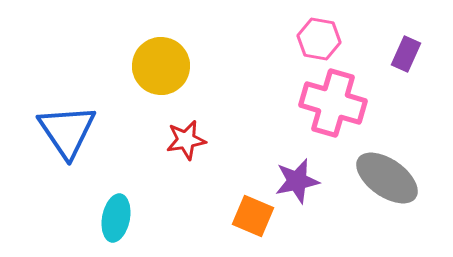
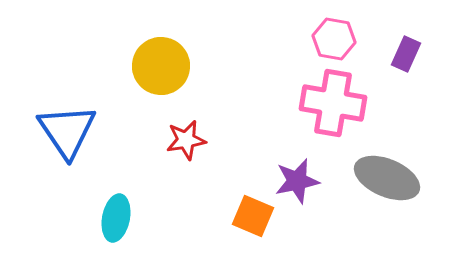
pink hexagon: moved 15 px right
pink cross: rotated 6 degrees counterclockwise
gray ellipse: rotated 12 degrees counterclockwise
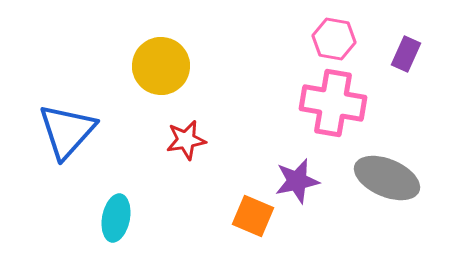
blue triangle: rotated 16 degrees clockwise
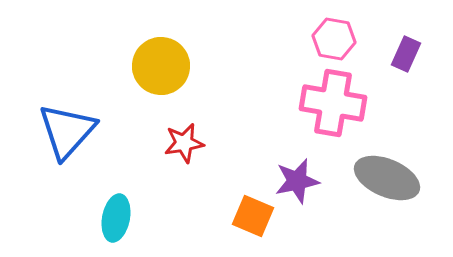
red star: moved 2 px left, 3 px down
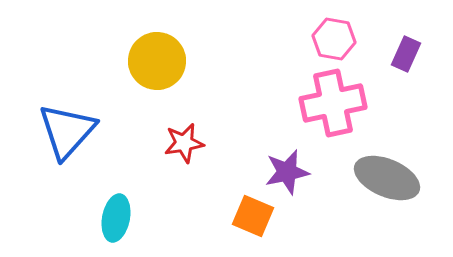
yellow circle: moved 4 px left, 5 px up
pink cross: rotated 22 degrees counterclockwise
purple star: moved 10 px left, 9 px up
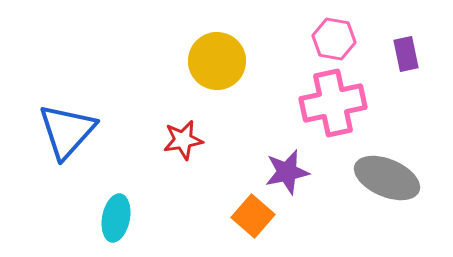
purple rectangle: rotated 36 degrees counterclockwise
yellow circle: moved 60 px right
red star: moved 1 px left, 3 px up
orange square: rotated 18 degrees clockwise
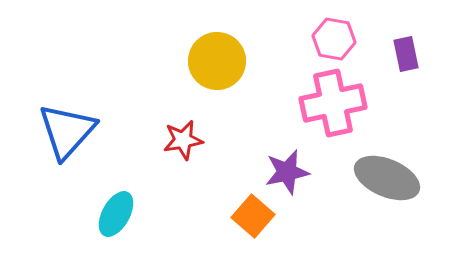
cyan ellipse: moved 4 px up; rotated 18 degrees clockwise
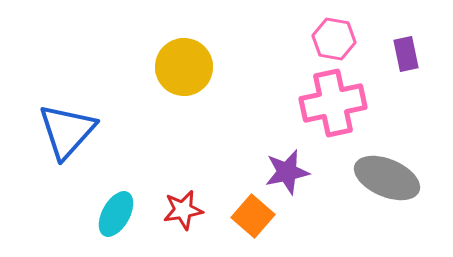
yellow circle: moved 33 px left, 6 px down
red star: moved 70 px down
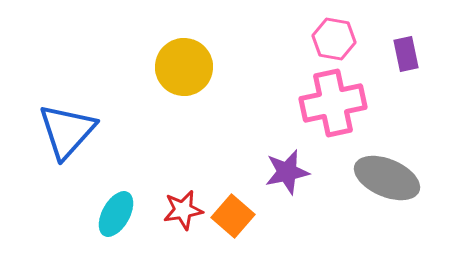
orange square: moved 20 px left
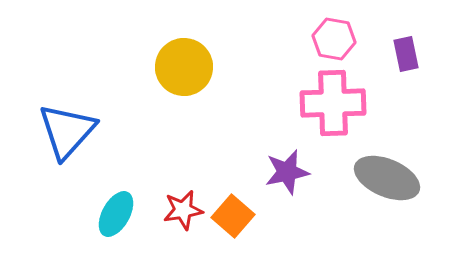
pink cross: rotated 10 degrees clockwise
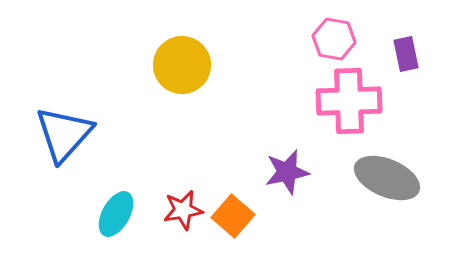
yellow circle: moved 2 px left, 2 px up
pink cross: moved 16 px right, 2 px up
blue triangle: moved 3 px left, 3 px down
